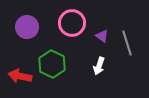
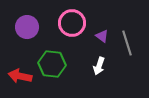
green hexagon: rotated 20 degrees counterclockwise
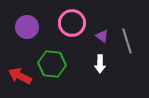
gray line: moved 2 px up
white arrow: moved 1 px right, 2 px up; rotated 18 degrees counterclockwise
red arrow: rotated 15 degrees clockwise
